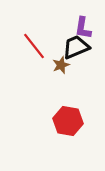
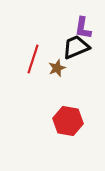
red line: moved 1 px left, 13 px down; rotated 56 degrees clockwise
brown star: moved 4 px left, 3 px down
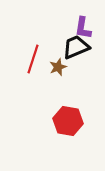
brown star: moved 1 px right, 1 px up
